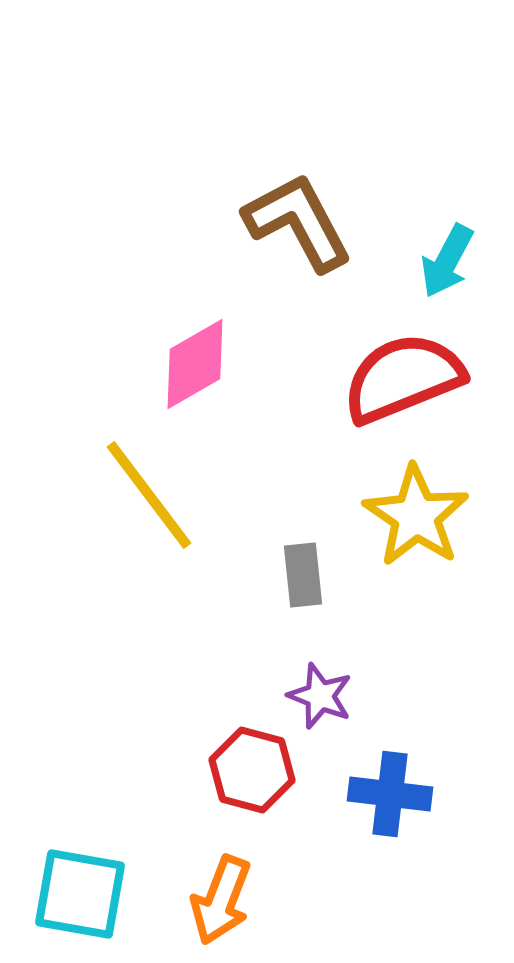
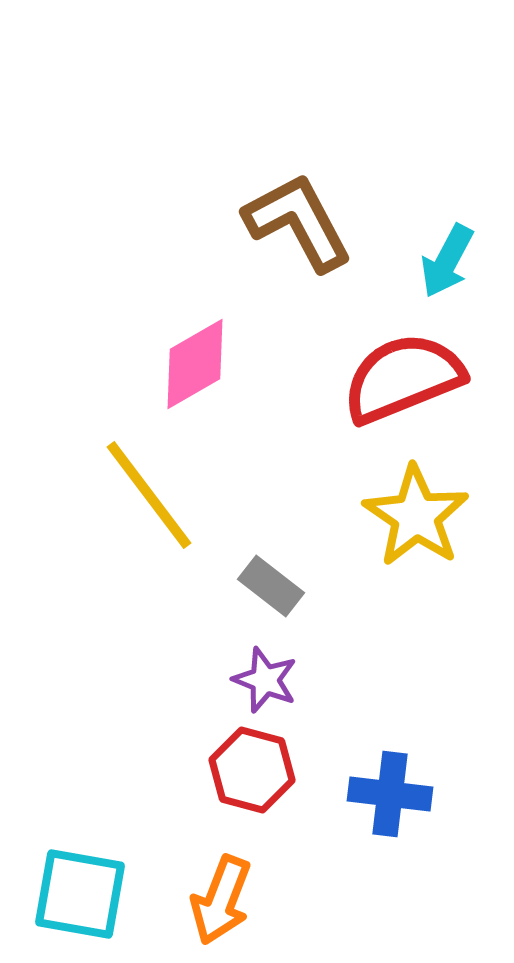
gray rectangle: moved 32 px left, 11 px down; rotated 46 degrees counterclockwise
purple star: moved 55 px left, 16 px up
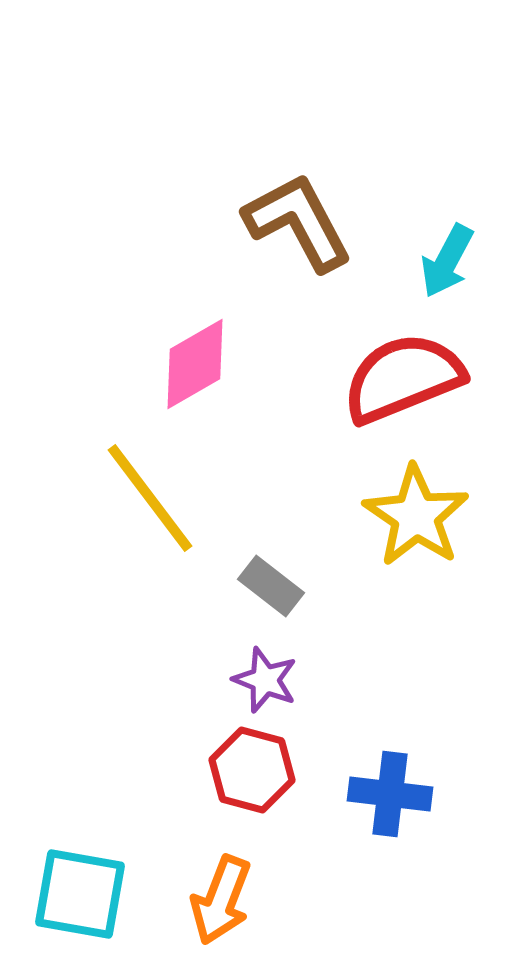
yellow line: moved 1 px right, 3 px down
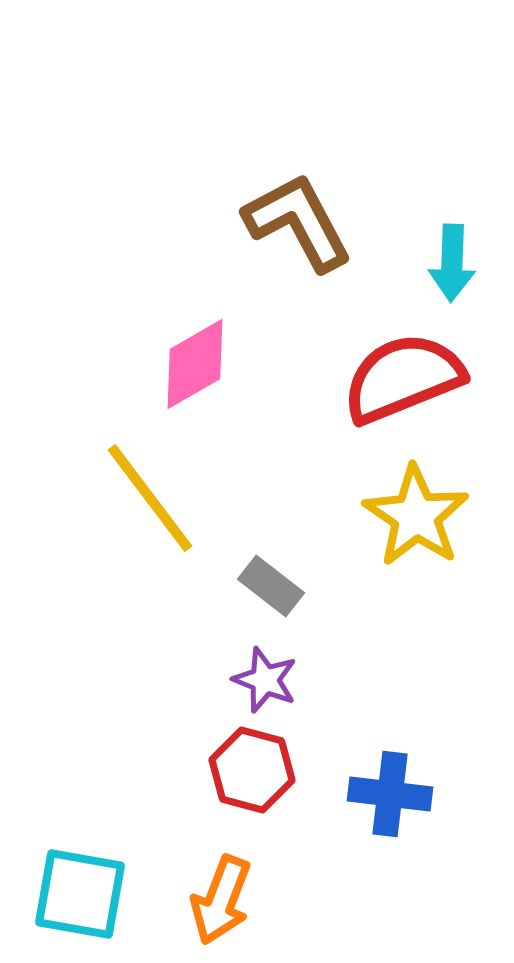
cyan arrow: moved 5 px right, 2 px down; rotated 26 degrees counterclockwise
